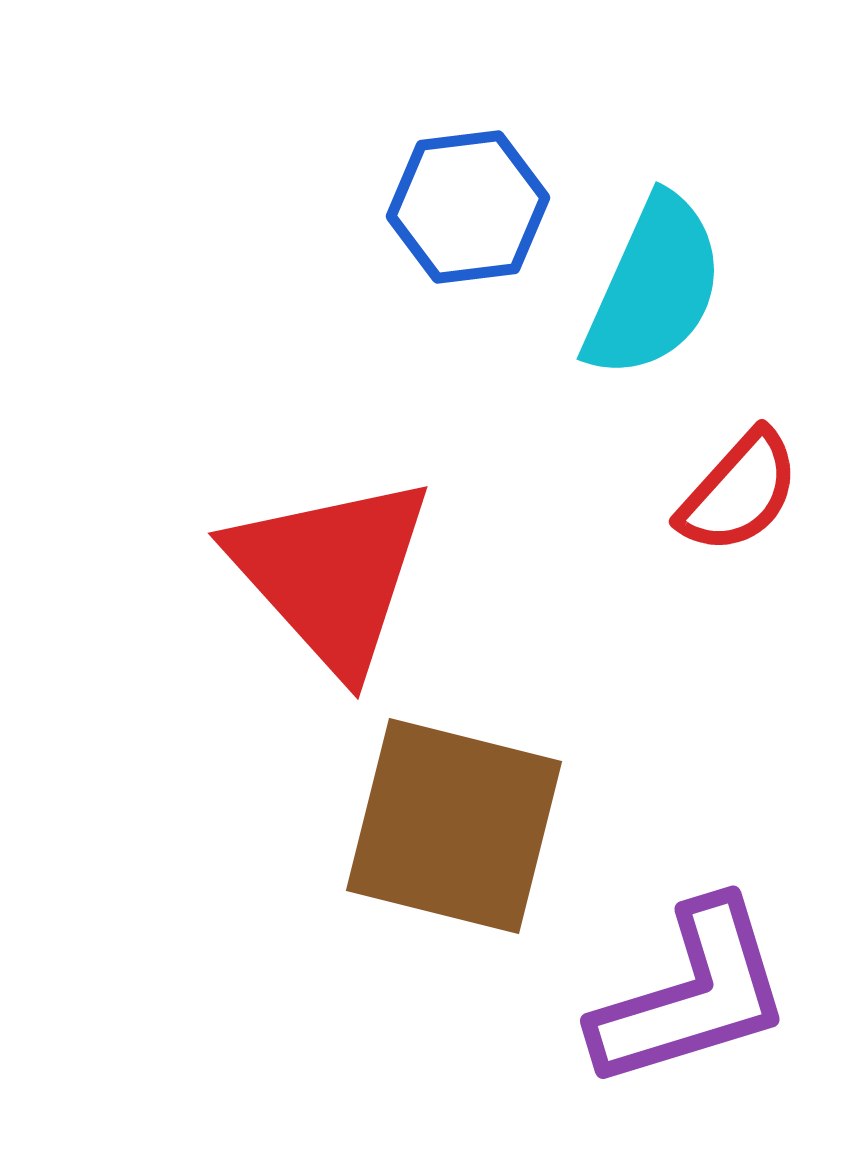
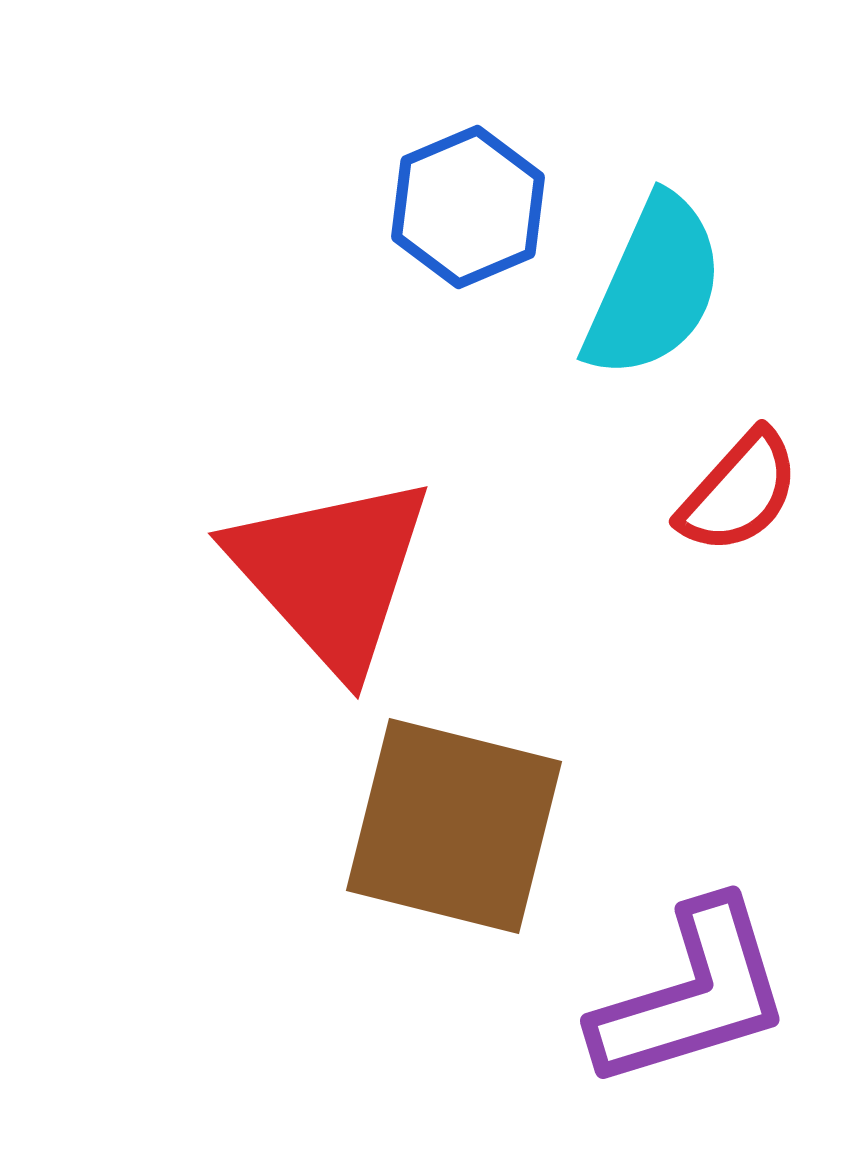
blue hexagon: rotated 16 degrees counterclockwise
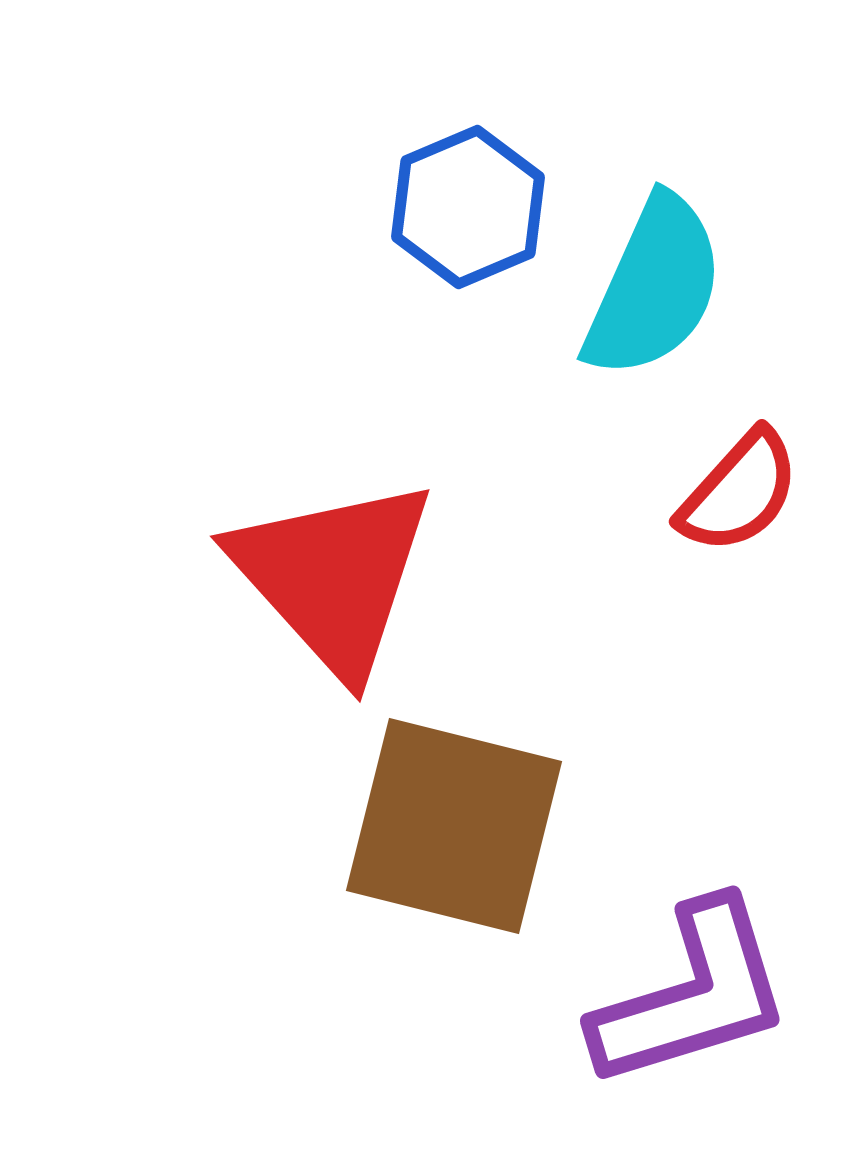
red triangle: moved 2 px right, 3 px down
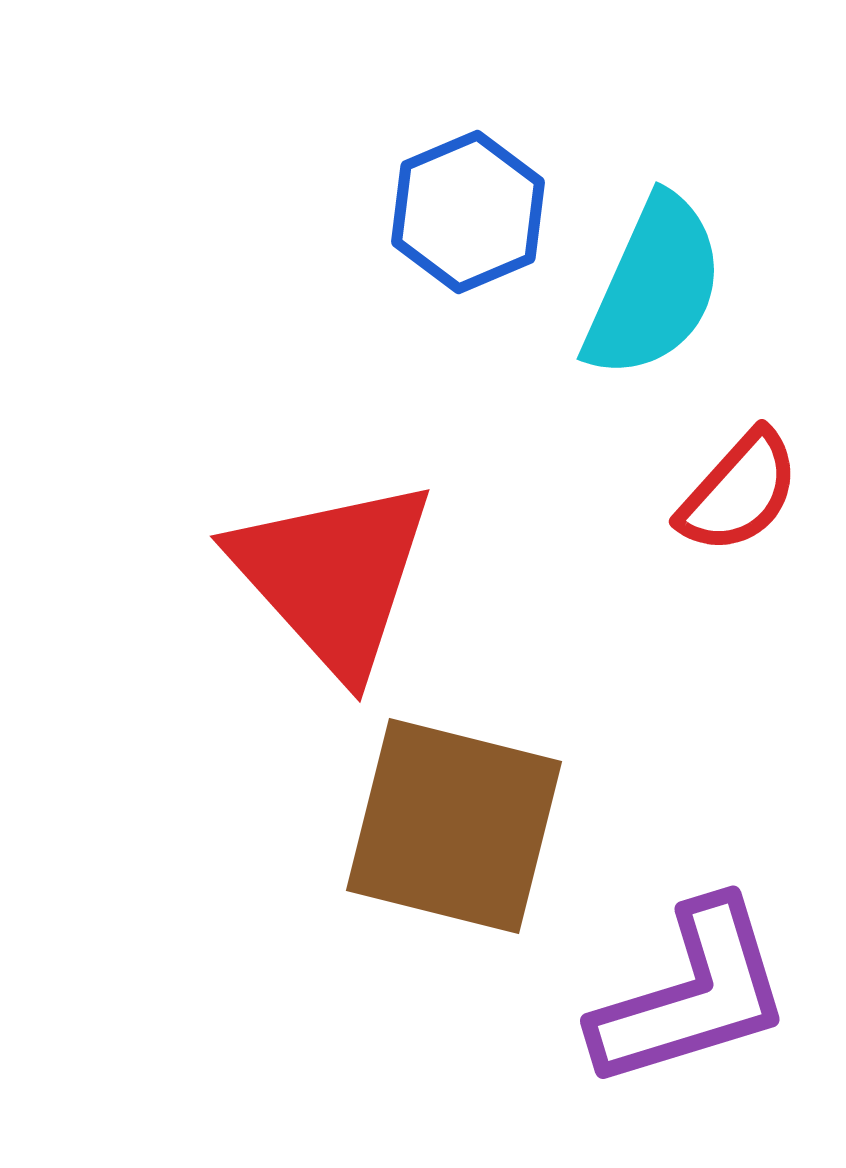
blue hexagon: moved 5 px down
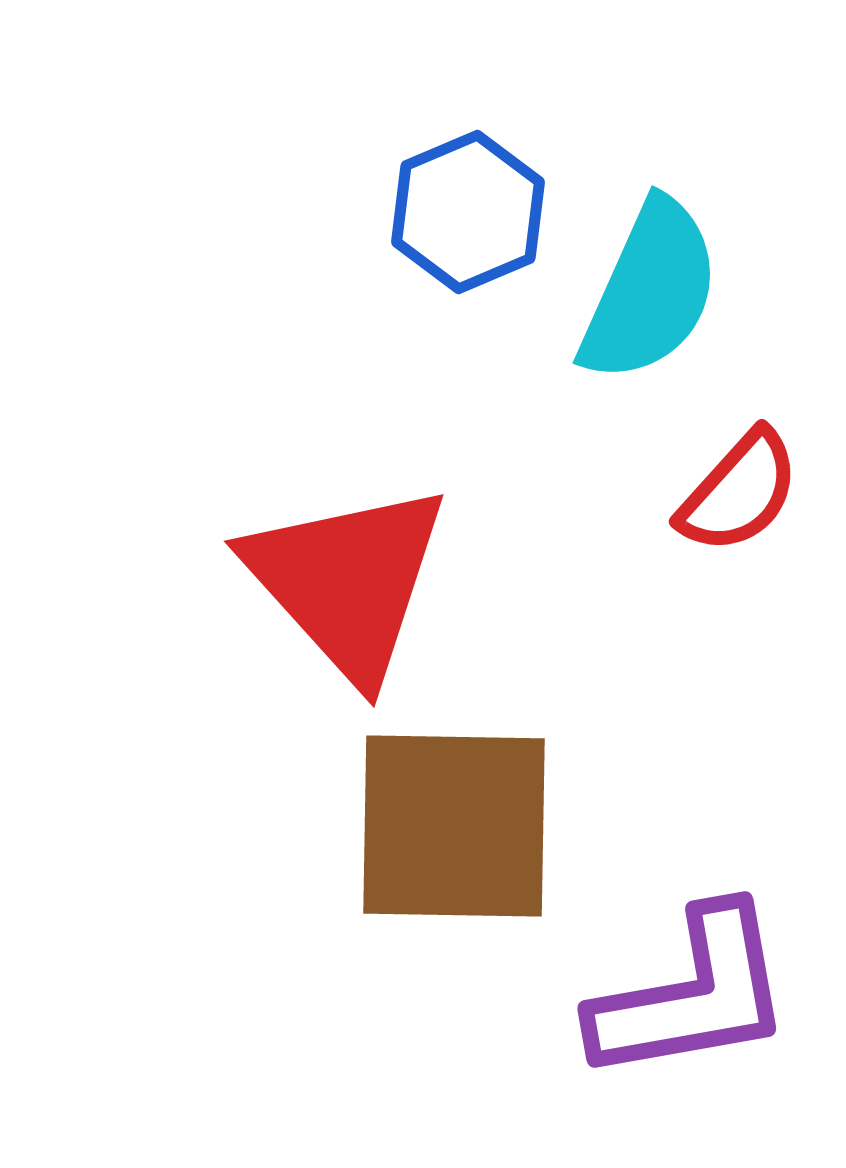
cyan semicircle: moved 4 px left, 4 px down
red triangle: moved 14 px right, 5 px down
brown square: rotated 13 degrees counterclockwise
purple L-shape: rotated 7 degrees clockwise
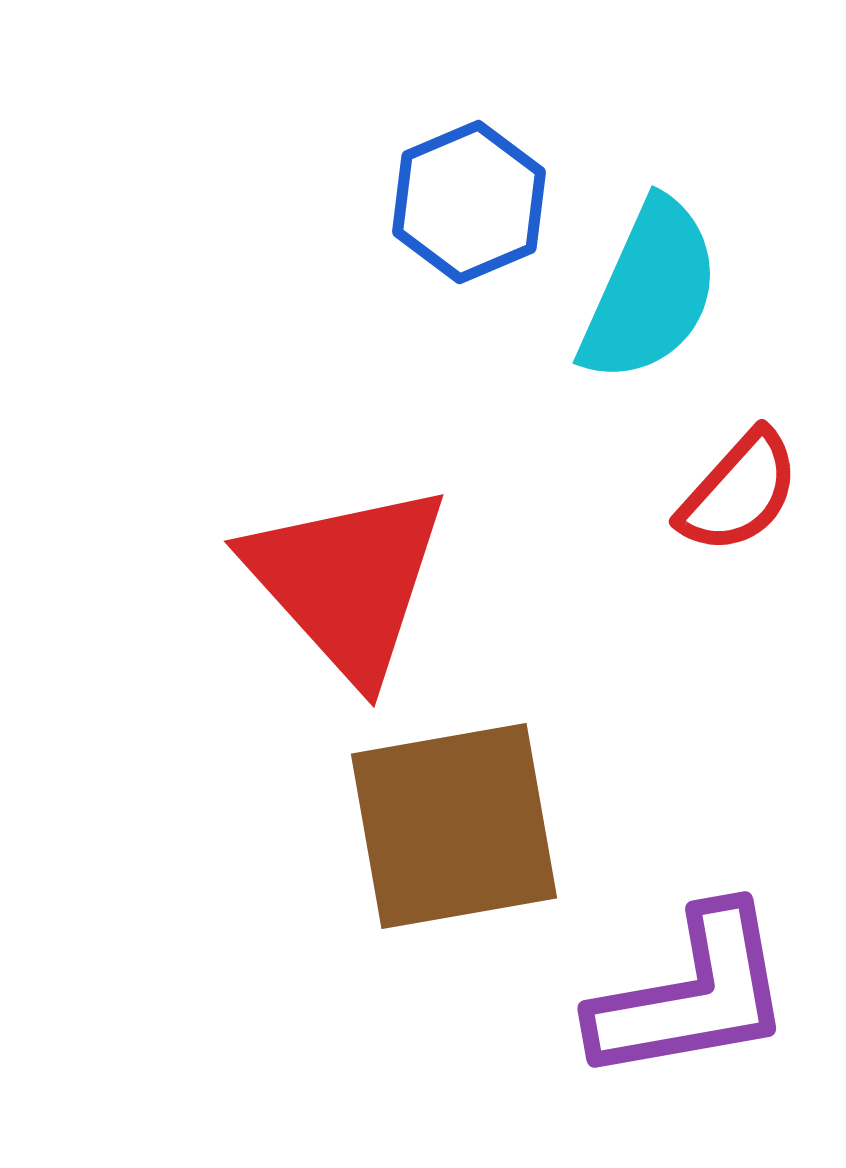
blue hexagon: moved 1 px right, 10 px up
brown square: rotated 11 degrees counterclockwise
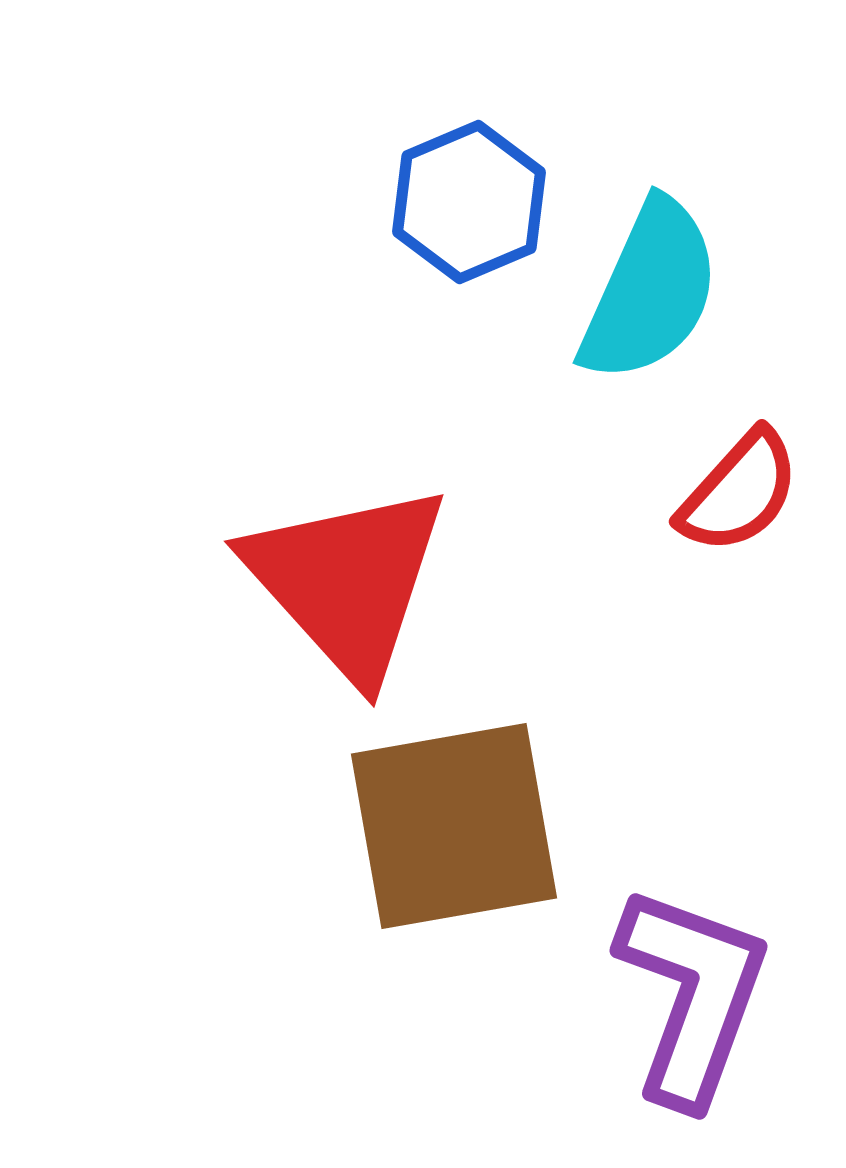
purple L-shape: rotated 60 degrees counterclockwise
